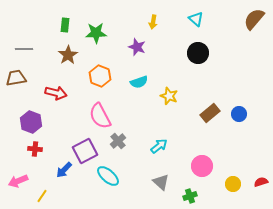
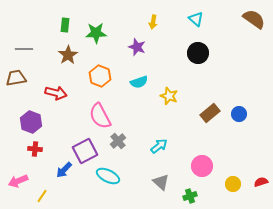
brown semicircle: rotated 85 degrees clockwise
cyan ellipse: rotated 15 degrees counterclockwise
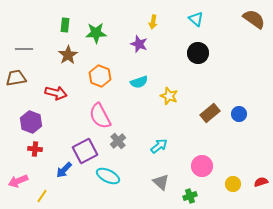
purple star: moved 2 px right, 3 px up
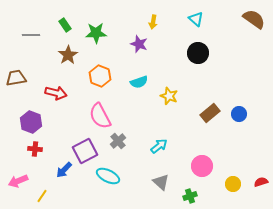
green rectangle: rotated 40 degrees counterclockwise
gray line: moved 7 px right, 14 px up
